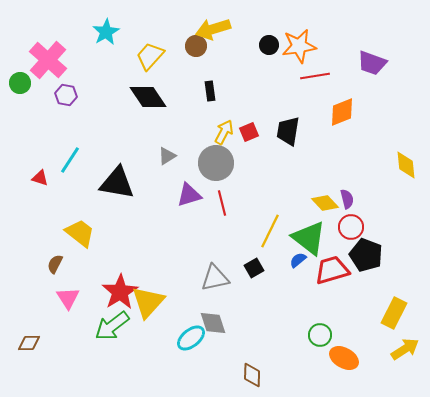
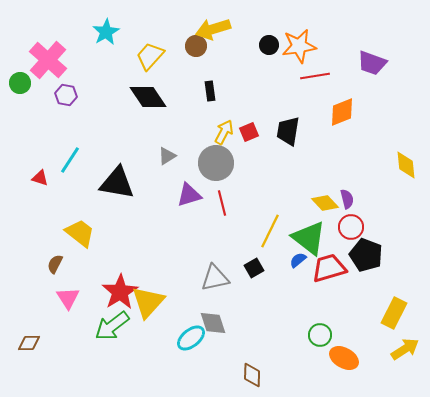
red trapezoid at (332, 270): moved 3 px left, 2 px up
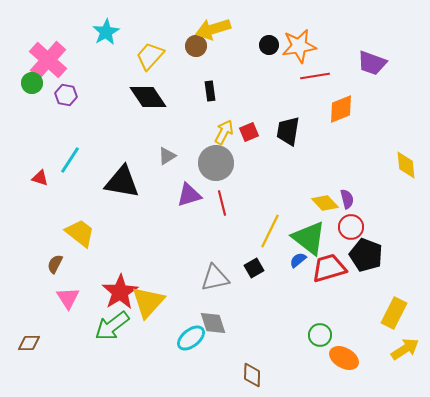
green circle at (20, 83): moved 12 px right
orange diamond at (342, 112): moved 1 px left, 3 px up
black triangle at (117, 183): moved 5 px right, 1 px up
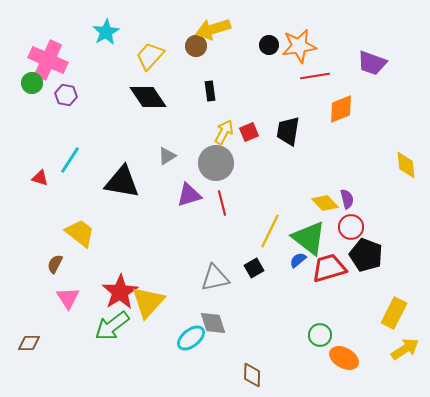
pink cross at (48, 60): rotated 18 degrees counterclockwise
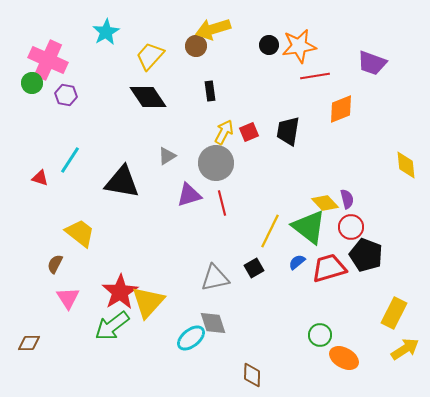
green triangle at (309, 238): moved 11 px up
blue semicircle at (298, 260): moved 1 px left, 2 px down
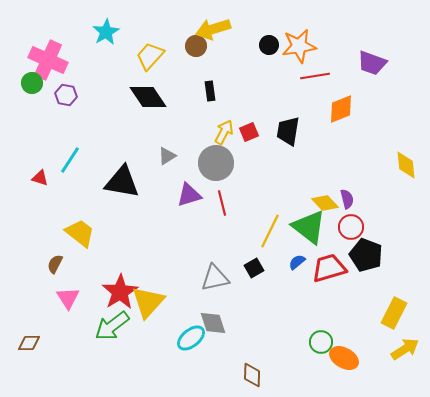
green circle at (320, 335): moved 1 px right, 7 px down
